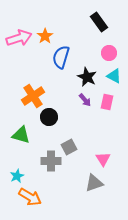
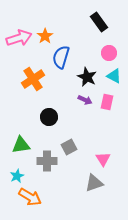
orange cross: moved 17 px up
purple arrow: rotated 24 degrees counterclockwise
green triangle: moved 10 px down; rotated 24 degrees counterclockwise
gray cross: moved 4 px left
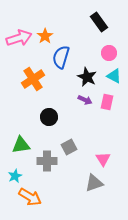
cyan star: moved 2 px left
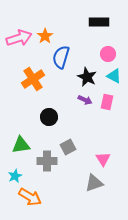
black rectangle: rotated 54 degrees counterclockwise
pink circle: moved 1 px left, 1 px down
gray square: moved 1 px left
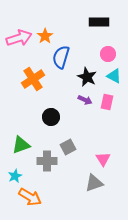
black circle: moved 2 px right
green triangle: rotated 12 degrees counterclockwise
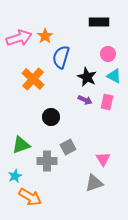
orange cross: rotated 15 degrees counterclockwise
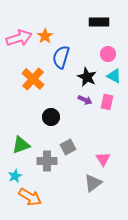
gray triangle: moved 1 px left; rotated 18 degrees counterclockwise
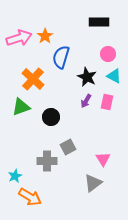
purple arrow: moved 1 px right, 1 px down; rotated 96 degrees clockwise
green triangle: moved 38 px up
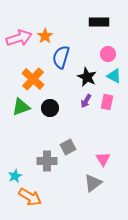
black circle: moved 1 px left, 9 px up
